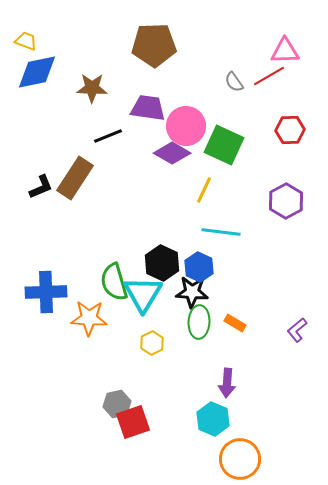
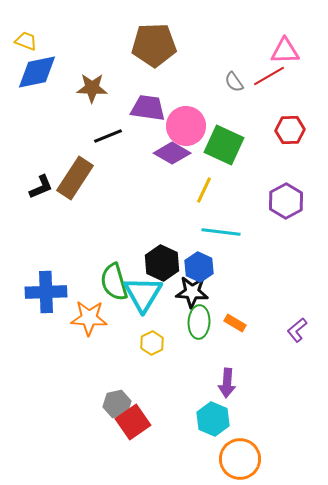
red square: rotated 16 degrees counterclockwise
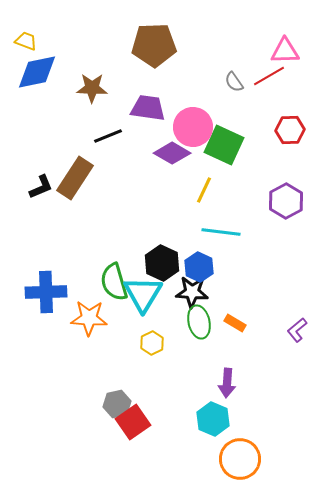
pink circle: moved 7 px right, 1 px down
green ellipse: rotated 16 degrees counterclockwise
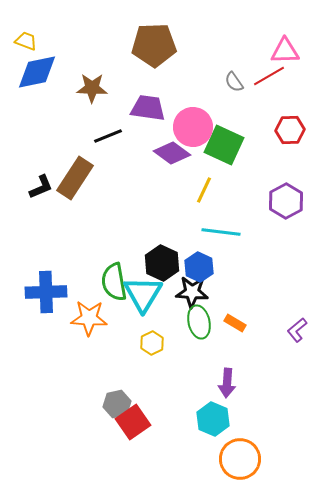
purple diamond: rotated 6 degrees clockwise
green semicircle: rotated 6 degrees clockwise
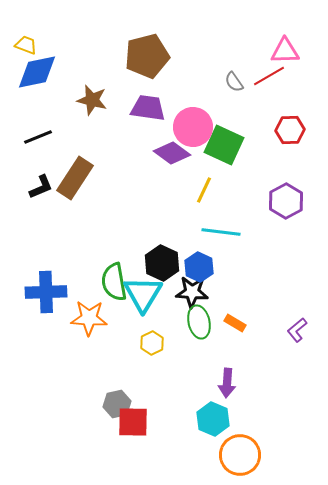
yellow trapezoid: moved 4 px down
brown pentagon: moved 7 px left, 11 px down; rotated 12 degrees counterclockwise
brown star: moved 12 px down; rotated 12 degrees clockwise
black line: moved 70 px left, 1 px down
red square: rotated 36 degrees clockwise
orange circle: moved 4 px up
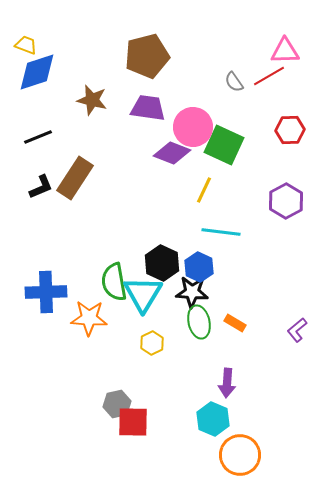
blue diamond: rotated 6 degrees counterclockwise
purple diamond: rotated 15 degrees counterclockwise
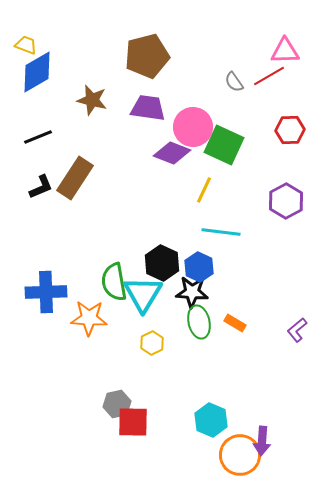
blue diamond: rotated 12 degrees counterclockwise
purple arrow: moved 35 px right, 58 px down
cyan hexagon: moved 2 px left, 1 px down
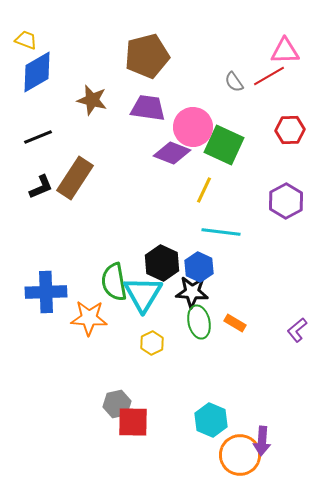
yellow trapezoid: moved 5 px up
